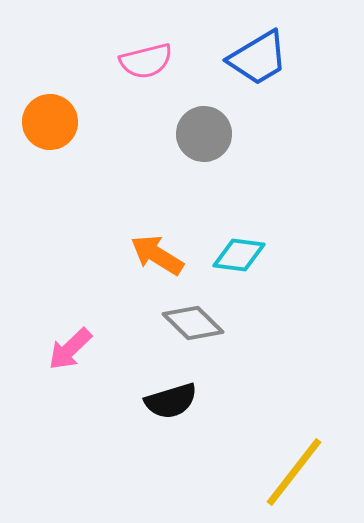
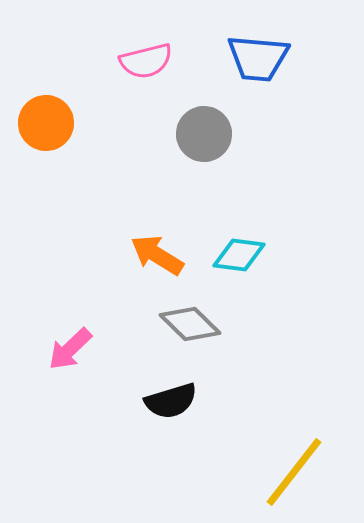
blue trapezoid: rotated 36 degrees clockwise
orange circle: moved 4 px left, 1 px down
gray diamond: moved 3 px left, 1 px down
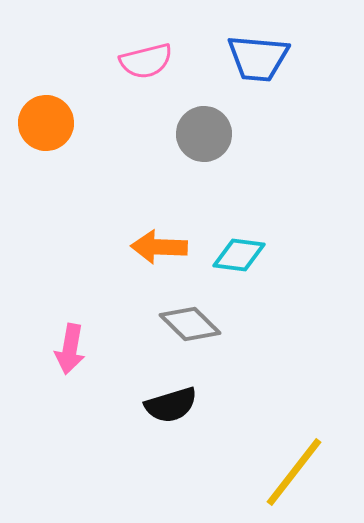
orange arrow: moved 2 px right, 8 px up; rotated 30 degrees counterclockwise
pink arrow: rotated 36 degrees counterclockwise
black semicircle: moved 4 px down
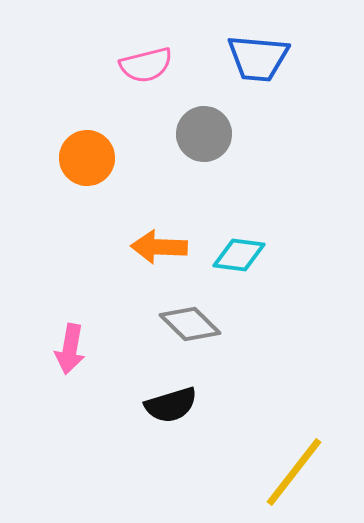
pink semicircle: moved 4 px down
orange circle: moved 41 px right, 35 px down
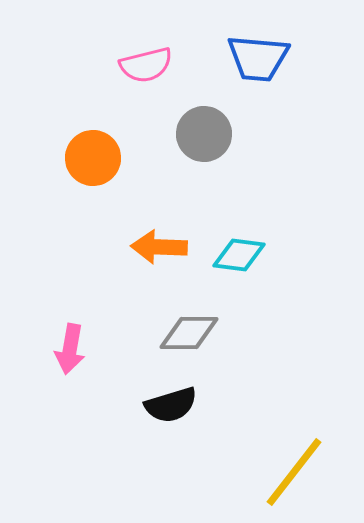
orange circle: moved 6 px right
gray diamond: moved 1 px left, 9 px down; rotated 44 degrees counterclockwise
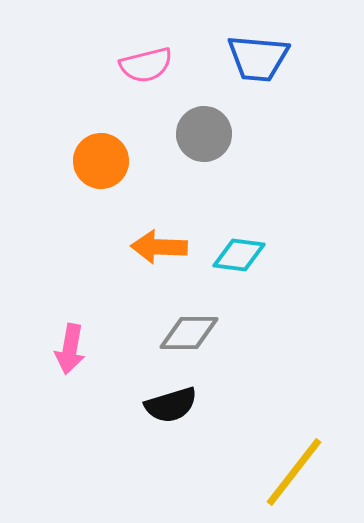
orange circle: moved 8 px right, 3 px down
